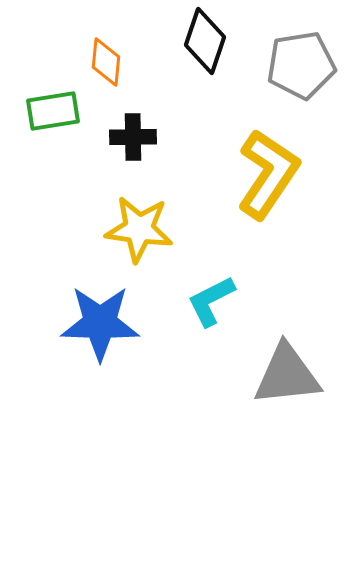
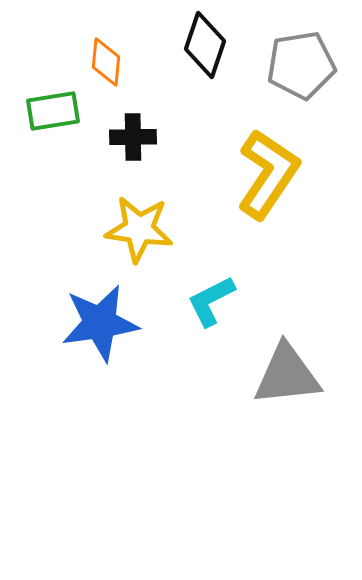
black diamond: moved 4 px down
blue star: rotated 10 degrees counterclockwise
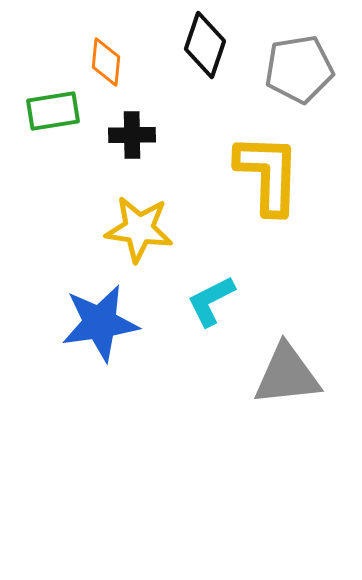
gray pentagon: moved 2 px left, 4 px down
black cross: moved 1 px left, 2 px up
yellow L-shape: rotated 32 degrees counterclockwise
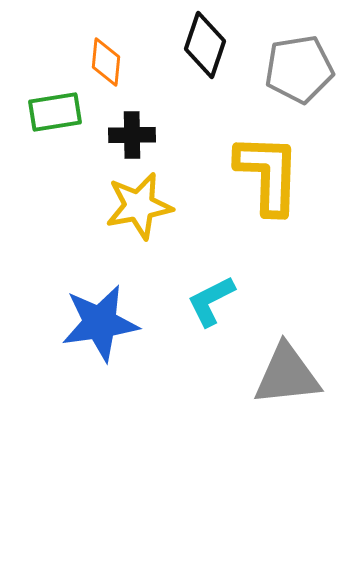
green rectangle: moved 2 px right, 1 px down
yellow star: moved 23 px up; rotated 18 degrees counterclockwise
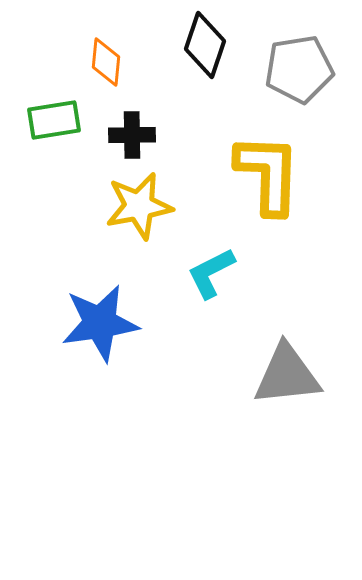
green rectangle: moved 1 px left, 8 px down
cyan L-shape: moved 28 px up
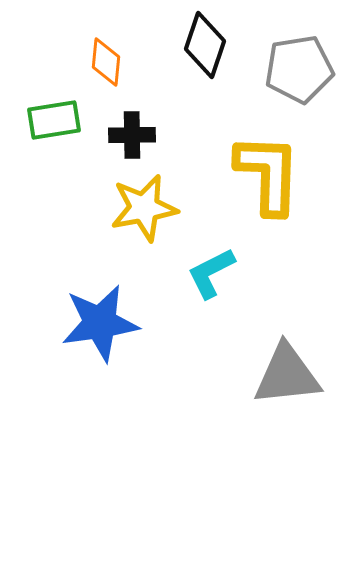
yellow star: moved 5 px right, 2 px down
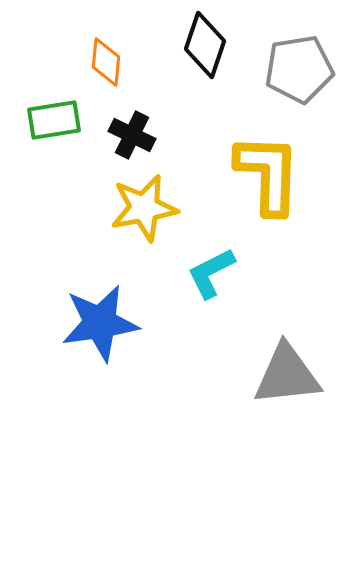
black cross: rotated 27 degrees clockwise
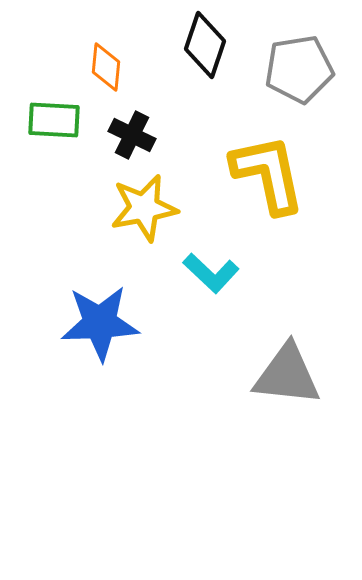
orange diamond: moved 5 px down
green rectangle: rotated 12 degrees clockwise
yellow L-shape: rotated 14 degrees counterclockwise
cyan L-shape: rotated 110 degrees counterclockwise
blue star: rotated 6 degrees clockwise
gray triangle: rotated 12 degrees clockwise
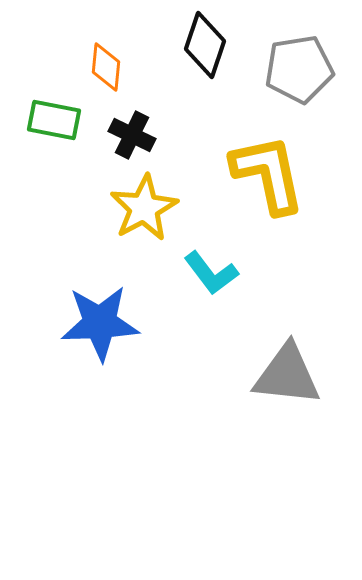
green rectangle: rotated 8 degrees clockwise
yellow star: rotated 18 degrees counterclockwise
cyan L-shape: rotated 10 degrees clockwise
